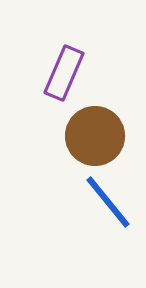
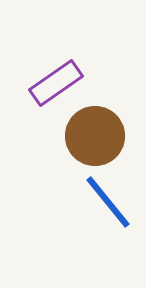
purple rectangle: moved 8 px left, 10 px down; rotated 32 degrees clockwise
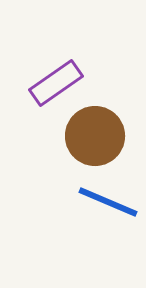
blue line: rotated 28 degrees counterclockwise
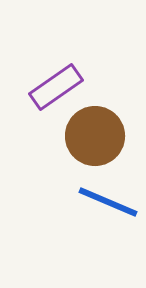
purple rectangle: moved 4 px down
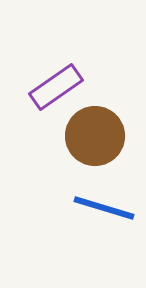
blue line: moved 4 px left, 6 px down; rotated 6 degrees counterclockwise
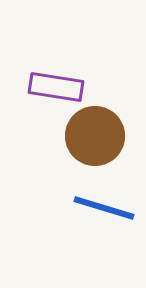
purple rectangle: rotated 44 degrees clockwise
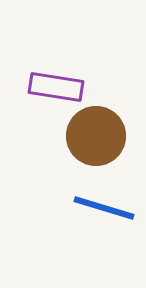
brown circle: moved 1 px right
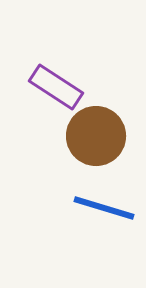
purple rectangle: rotated 24 degrees clockwise
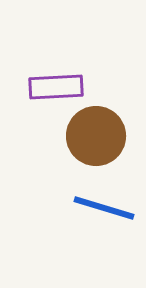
purple rectangle: rotated 36 degrees counterclockwise
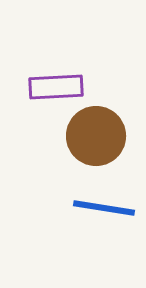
blue line: rotated 8 degrees counterclockwise
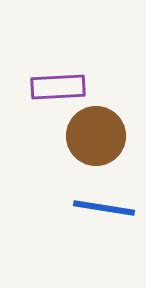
purple rectangle: moved 2 px right
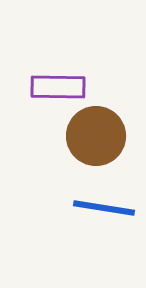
purple rectangle: rotated 4 degrees clockwise
